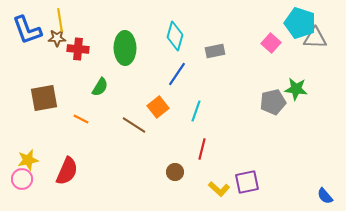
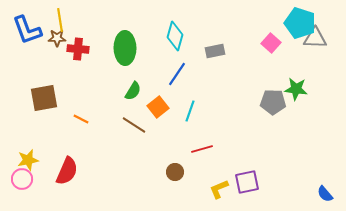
green semicircle: moved 33 px right, 4 px down
gray pentagon: rotated 15 degrees clockwise
cyan line: moved 6 px left
red line: rotated 60 degrees clockwise
yellow L-shape: rotated 115 degrees clockwise
blue semicircle: moved 2 px up
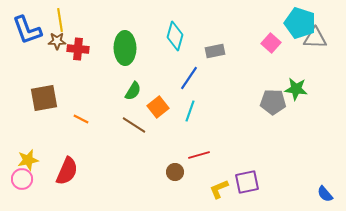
brown star: moved 3 px down
blue line: moved 12 px right, 4 px down
red line: moved 3 px left, 6 px down
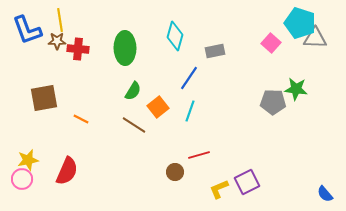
purple square: rotated 15 degrees counterclockwise
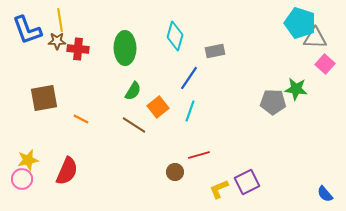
pink square: moved 54 px right, 21 px down
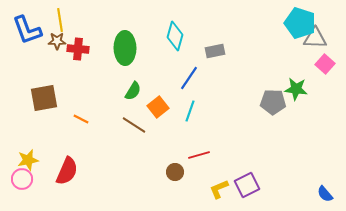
purple square: moved 3 px down
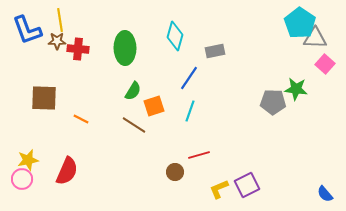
cyan pentagon: rotated 16 degrees clockwise
brown square: rotated 12 degrees clockwise
orange square: moved 4 px left, 1 px up; rotated 20 degrees clockwise
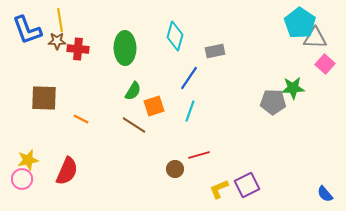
green star: moved 3 px left, 1 px up; rotated 10 degrees counterclockwise
brown circle: moved 3 px up
